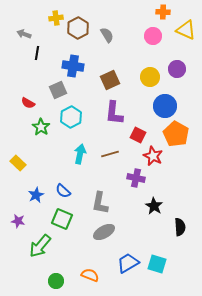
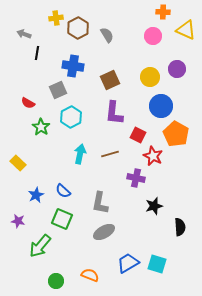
blue circle: moved 4 px left
black star: rotated 24 degrees clockwise
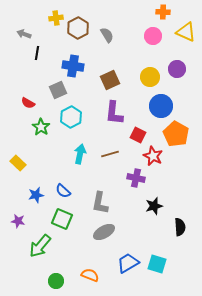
yellow triangle: moved 2 px down
blue star: rotated 14 degrees clockwise
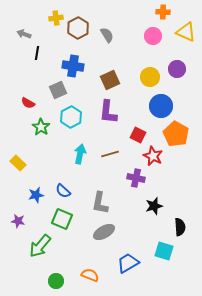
purple L-shape: moved 6 px left, 1 px up
cyan square: moved 7 px right, 13 px up
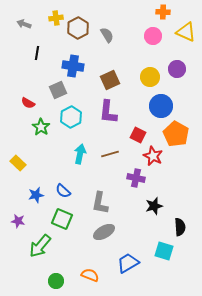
gray arrow: moved 10 px up
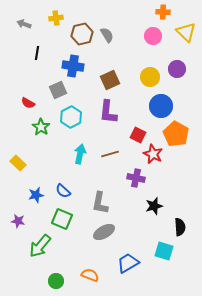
brown hexagon: moved 4 px right, 6 px down; rotated 15 degrees clockwise
yellow triangle: rotated 20 degrees clockwise
red star: moved 2 px up
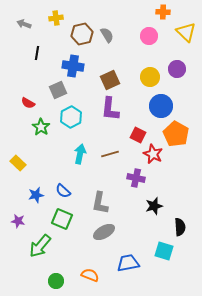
pink circle: moved 4 px left
purple L-shape: moved 2 px right, 3 px up
blue trapezoid: rotated 20 degrees clockwise
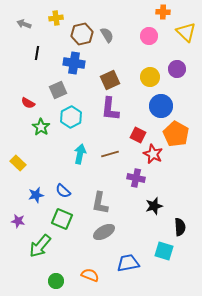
blue cross: moved 1 px right, 3 px up
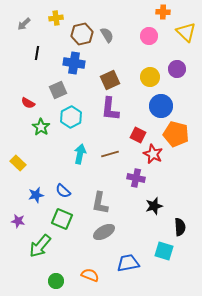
gray arrow: rotated 64 degrees counterclockwise
orange pentagon: rotated 15 degrees counterclockwise
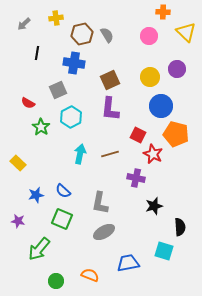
green arrow: moved 1 px left, 3 px down
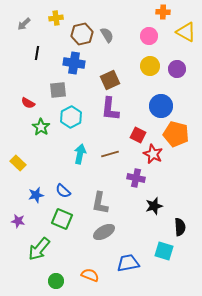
yellow triangle: rotated 15 degrees counterclockwise
yellow circle: moved 11 px up
gray square: rotated 18 degrees clockwise
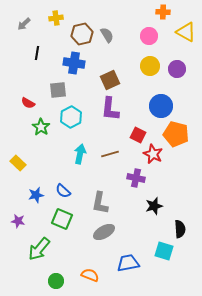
black semicircle: moved 2 px down
